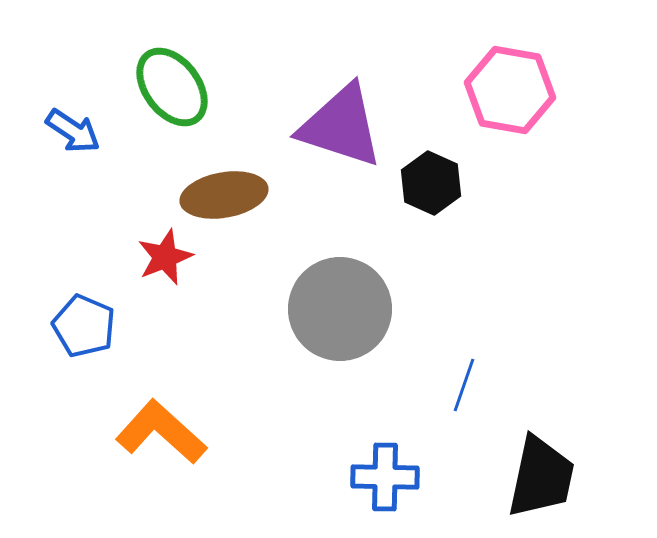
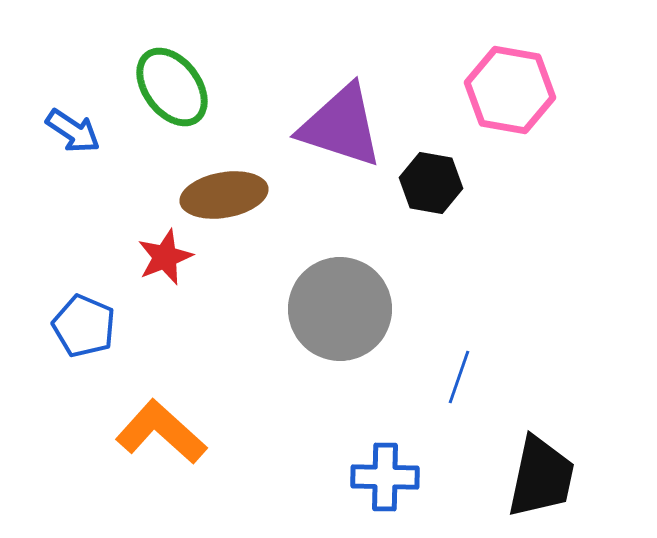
black hexagon: rotated 14 degrees counterclockwise
blue line: moved 5 px left, 8 px up
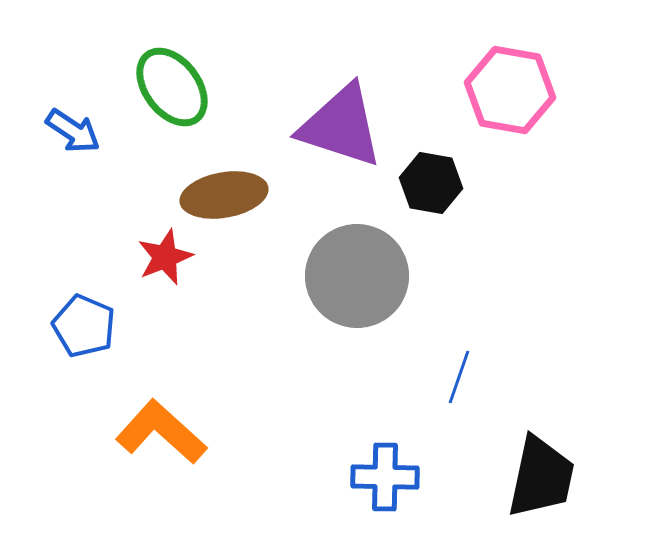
gray circle: moved 17 px right, 33 px up
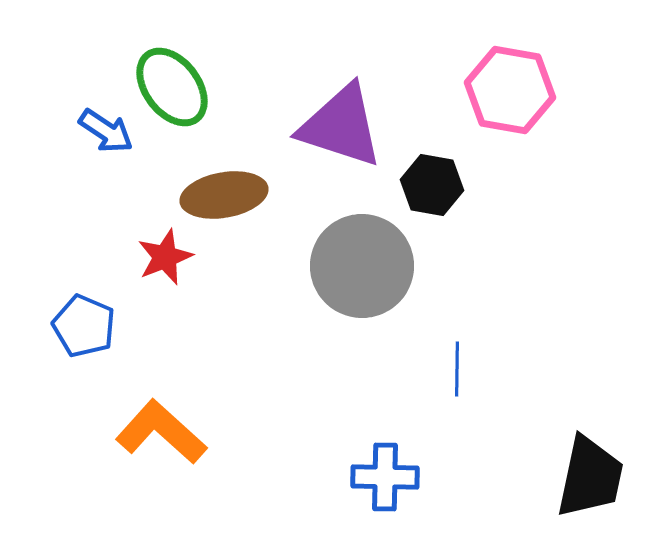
blue arrow: moved 33 px right
black hexagon: moved 1 px right, 2 px down
gray circle: moved 5 px right, 10 px up
blue line: moved 2 px left, 8 px up; rotated 18 degrees counterclockwise
black trapezoid: moved 49 px right
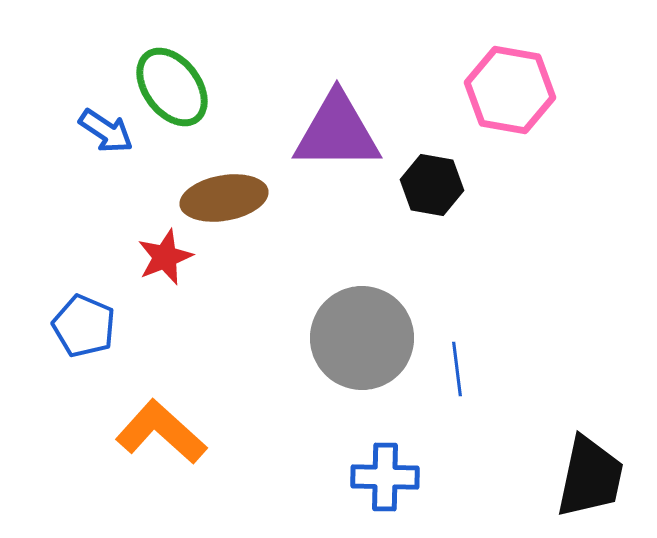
purple triangle: moved 4 px left, 6 px down; rotated 18 degrees counterclockwise
brown ellipse: moved 3 px down
gray circle: moved 72 px down
blue line: rotated 8 degrees counterclockwise
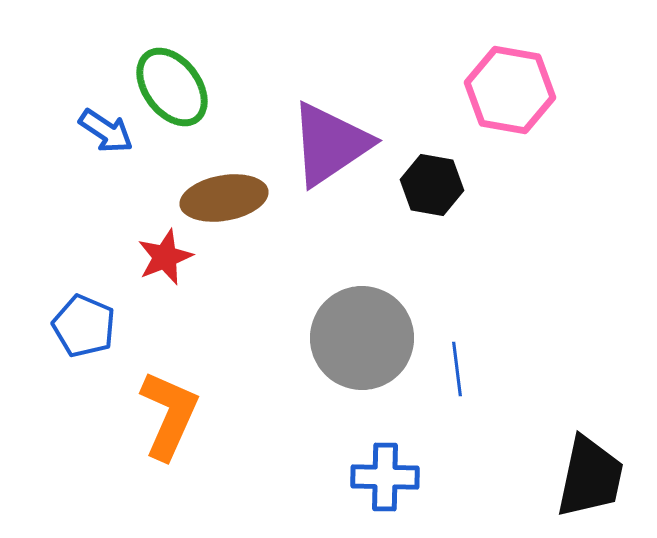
purple triangle: moved 7 px left, 12 px down; rotated 34 degrees counterclockwise
orange L-shape: moved 8 px right, 17 px up; rotated 72 degrees clockwise
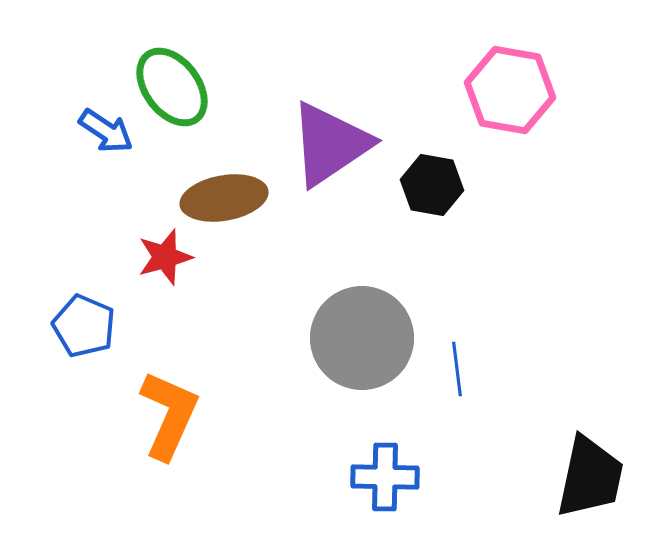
red star: rotated 6 degrees clockwise
